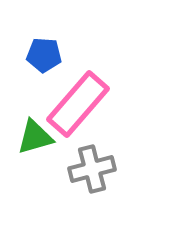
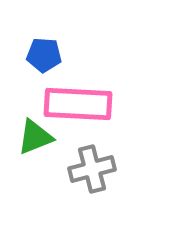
pink rectangle: rotated 52 degrees clockwise
green triangle: rotated 6 degrees counterclockwise
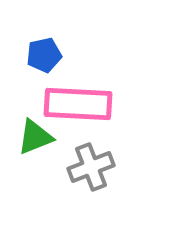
blue pentagon: rotated 16 degrees counterclockwise
gray cross: moved 1 px left, 2 px up; rotated 6 degrees counterclockwise
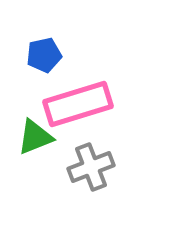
pink rectangle: rotated 20 degrees counterclockwise
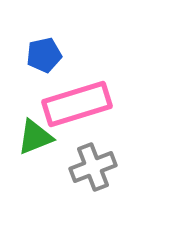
pink rectangle: moved 1 px left
gray cross: moved 2 px right
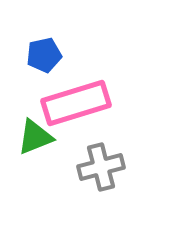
pink rectangle: moved 1 px left, 1 px up
gray cross: moved 8 px right; rotated 6 degrees clockwise
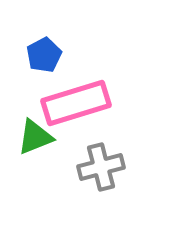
blue pentagon: rotated 16 degrees counterclockwise
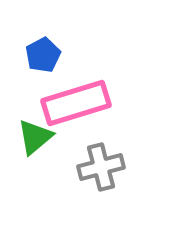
blue pentagon: moved 1 px left
green triangle: rotated 18 degrees counterclockwise
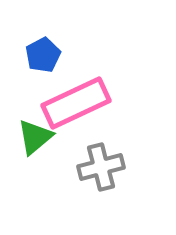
pink rectangle: rotated 8 degrees counterclockwise
